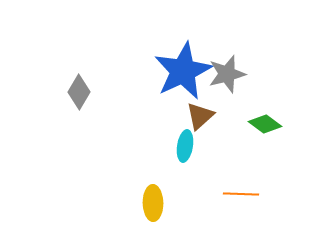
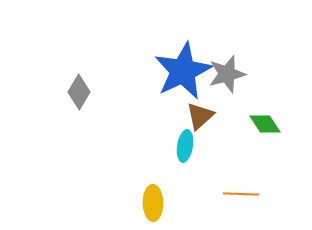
green diamond: rotated 20 degrees clockwise
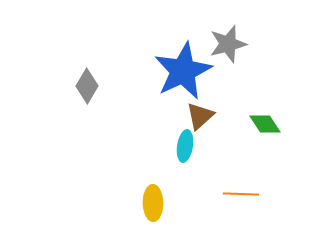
gray star: moved 1 px right, 30 px up
gray diamond: moved 8 px right, 6 px up
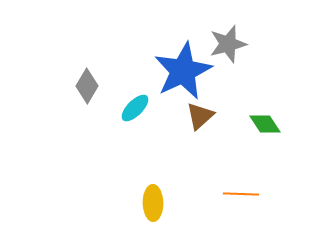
cyan ellipse: moved 50 px left, 38 px up; rotated 36 degrees clockwise
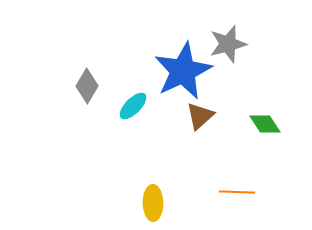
cyan ellipse: moved 2 px left, 2 px up
orange line: moved 4 px left, 2 px up
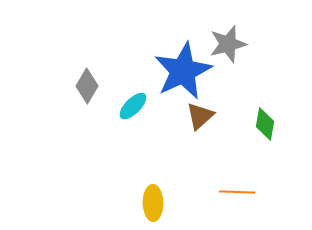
green diamond: rotated 44 degrees clockwise
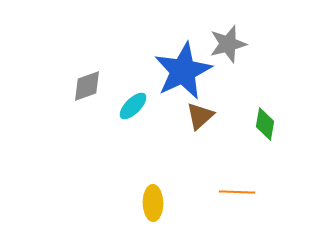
gray diamond: rotated 40 degrees clockwise
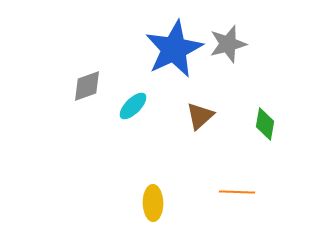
blue star: moved 9 px left, 22 px up
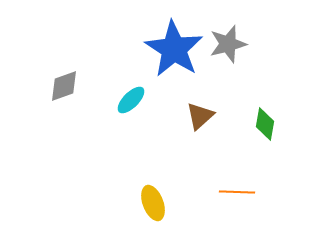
blue star: rotated 14 degrees counterclockwise
gray diamond: moved 23 px left
cyan ellipse: moved 2 px left, 6 px up
yellow ellipse: rotated 20 degrees counterclockwise
